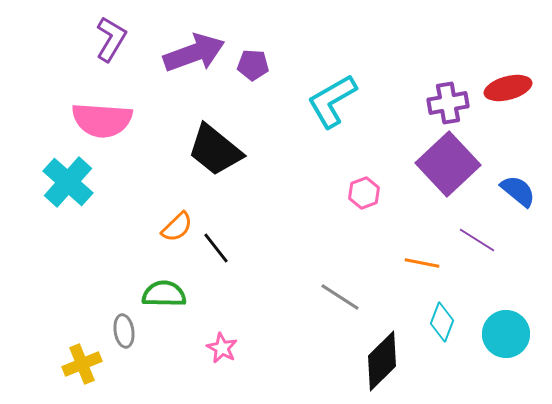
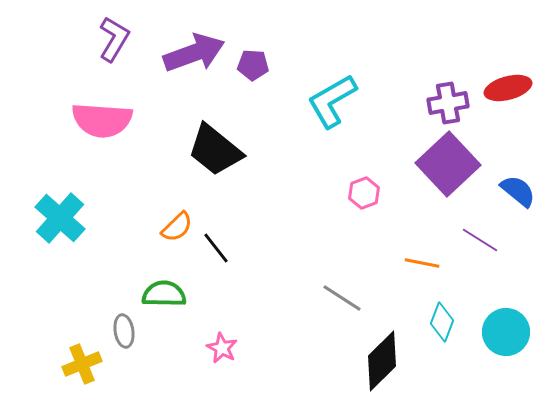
purple L-shape: moved 3 px right
cyan cross: moved 8 px left, 36 px down
purple line: moved 3 px right
gray line: moved 2 px right, 1 px down
cyan circle: moved 2 px up
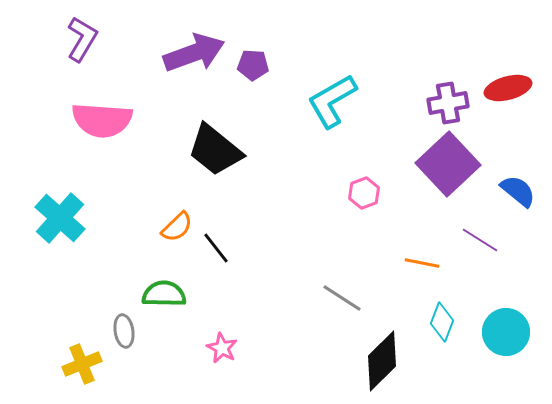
purple L-shape: moved 32 px left
